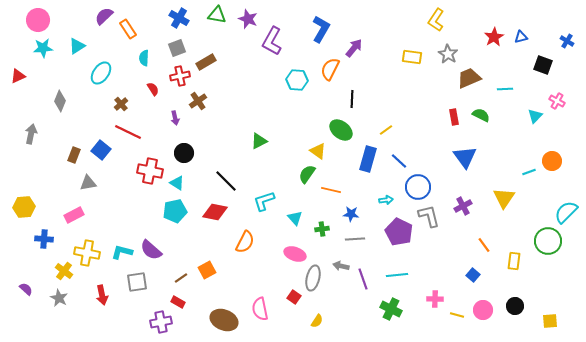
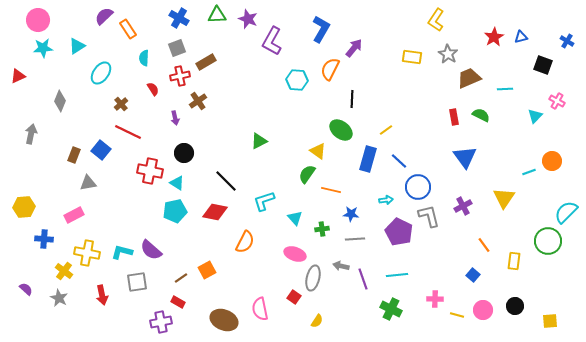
green triangle at (217, 15): rotated 12 degrees counterclockwise
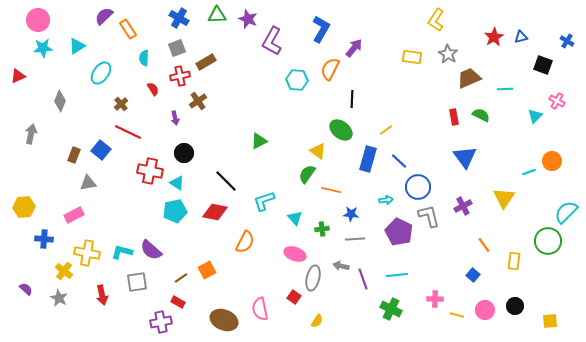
pink circle at (483, 310): moved 2 px right
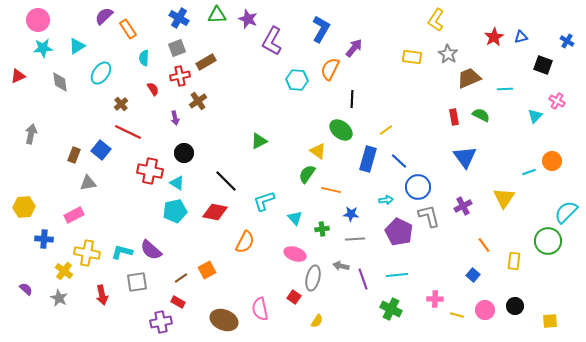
gray diamond at (60, 101): moved 19 px up; rotated 30 degrees counterclockwise
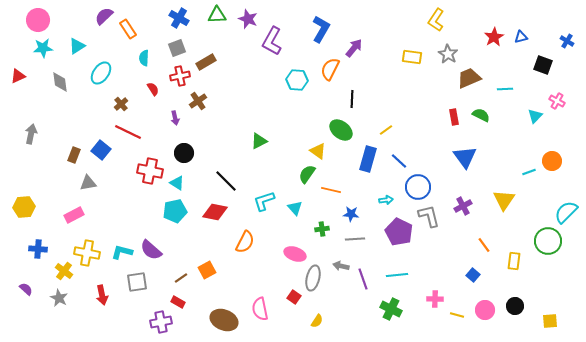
yellow triangle at (504, 198): moved 2 px down
cyan triangle at (295, 218): moved 10 px up
blue cross at (44, 239): moved 6 px left, 10 px down
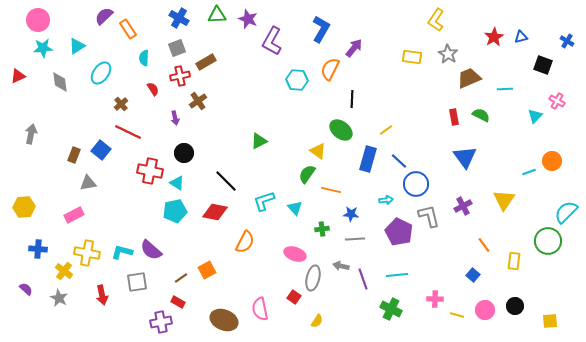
blue circle at (418, 187): moved 2 px left, 3 px up
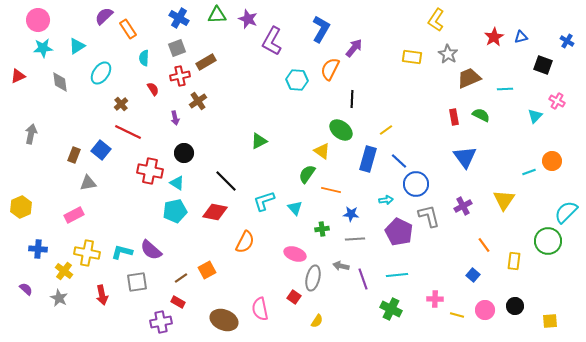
yellow triangle at (318, 151): moved 4 px right
yellow hexagon at (24, 207): moved 3 px left; rotated 20 degrees counterclockwise
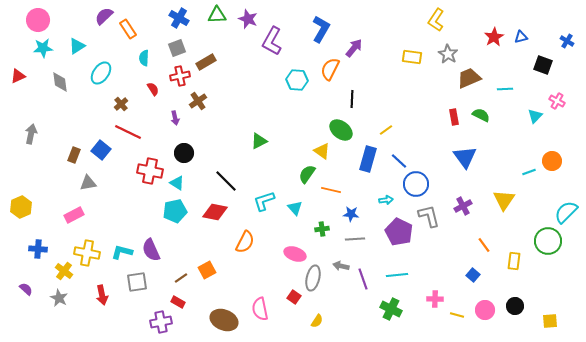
purple semicircle at (151, 250): rotated 25 degrees clockwise
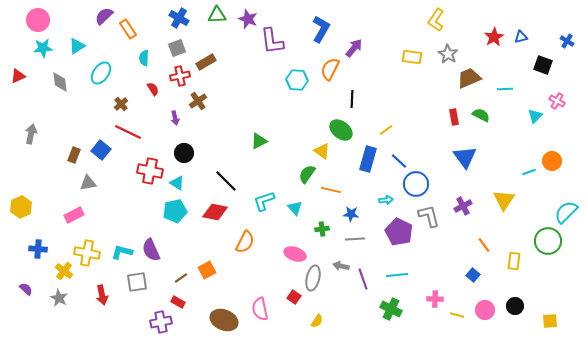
purple L-shape at (272, 41): rotated 36 degrees counterclockwise
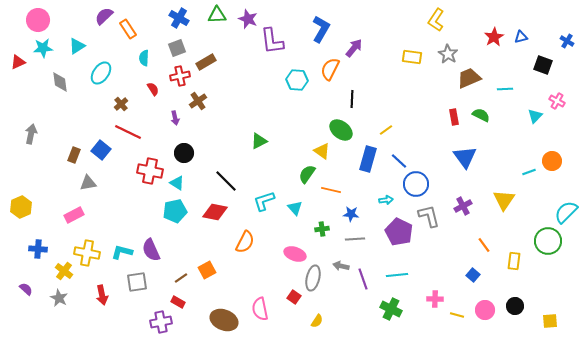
red triangle at (18, 76): moved 14 px up
